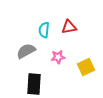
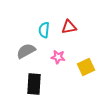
pink star: rotated 16 degrees clockwise
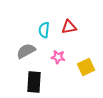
black rectangle: moved 2 px up
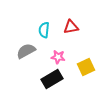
red triangle: moved 2 px right
black rectangle: moved 18 px right, 3 px up; rotated 55 degrees clockwise
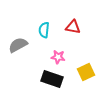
red triangle: moved 2 px right; rotated 21 degrees clockwise
gray semicircle: moved 8 px left, 6 px up
yellow square: moved 5 px down
black rectangle: rotated 50 degrees clockwise
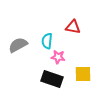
cyan semicircle: moved 3 px right, 11 px down
yellow square: moved 3 px left, 2 px down; rotated 24 degrees clockwise
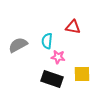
yellow square: moved 1 px left
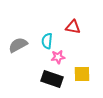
pink star: rotated 16 degrees counterclockwise
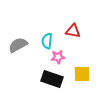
red triangle: moved 4 px down
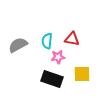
red triangle: moved 1 px left, 8 px down
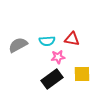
cyan semicircle: rotated 98 degrees counterclockwise
black rectangle: rotated 55 degrees counterclockwise
